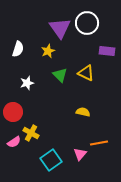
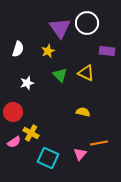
cyan square: moved 3 px left, 2 px up; rotated 30 degrees counterclockwise
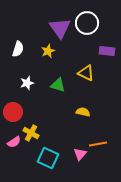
green triangle: moved 2 px left, 10 px down; rotated 28 degrees counterclockwise
orange line: moved 1 px left, 1 px down
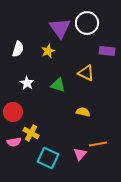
white star: rotated 24 degrees counterclockwise
pink semicircle: rotated 24 degrees clockwise
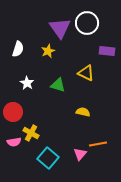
cyan square: rotated 15 degrees clockwise
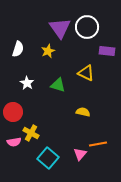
white circle: moved 4 px down
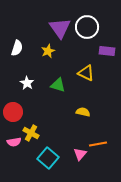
white semicircle: moved 1 px left, 1 px up
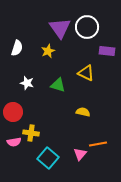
white star: rotated 16 degrees counterclockwise
yellow cross: rotated 21 degrees counterclockwise
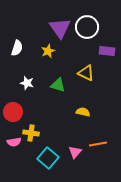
pink triangle: moved 5 px left, 2 px up
